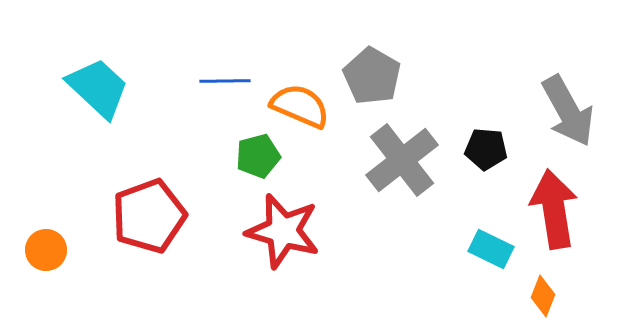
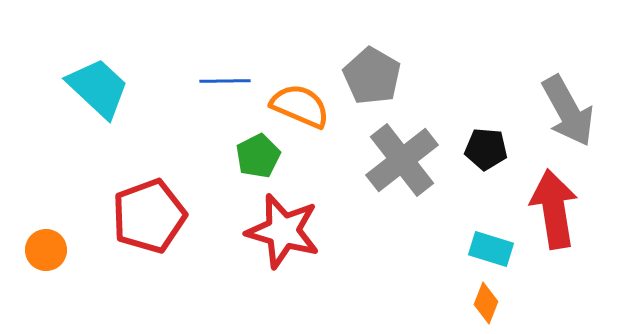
green pentagon: rotated 12 degrees counterclockwise
cyan rectangle: rotated 9 degrees counterclockwise
orange diamond: moved 57 px left, 7 px down
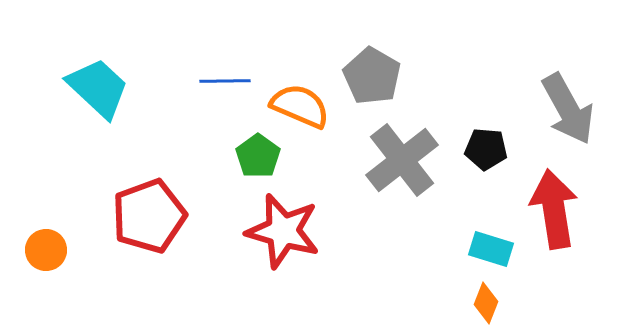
gray arrow: moved 2 px up
green pentagon: rotated 9 degrees counterclockwise
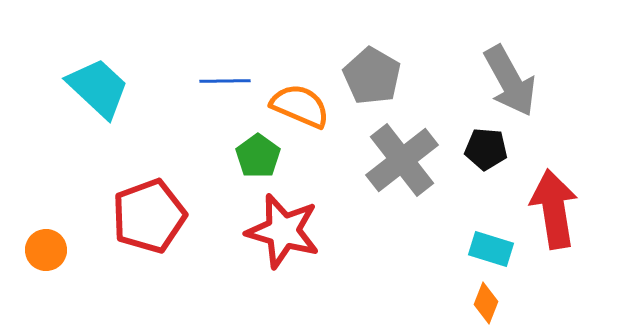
gray arrow: moved 58 px left, 28 px up
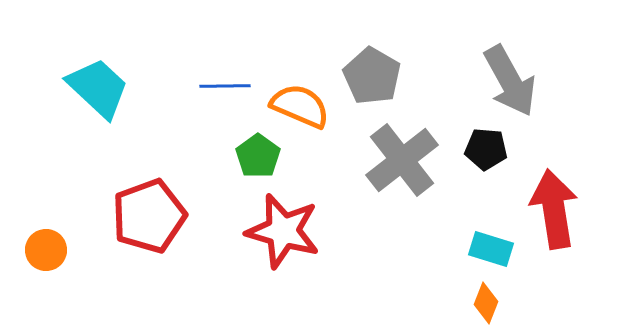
blue line: moved 5 px down
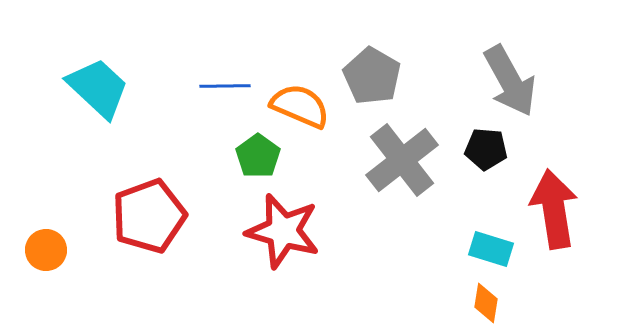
orange diamond: rotated 12 degrees counterclockwise
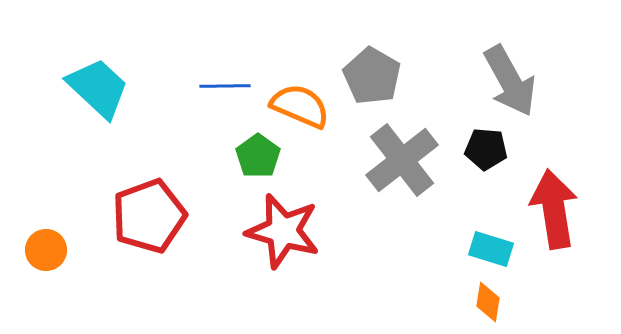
orange diamond: moved 2 px right, 1 px up
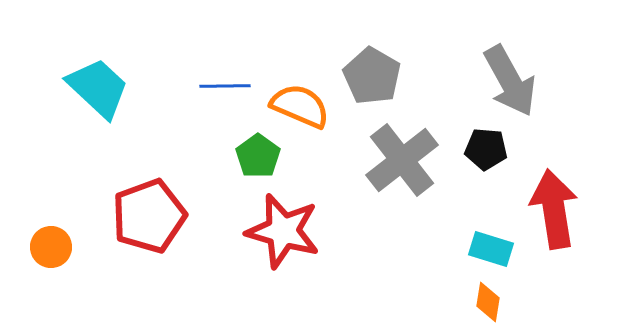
orange circle: moved 5 px right, 3 px up
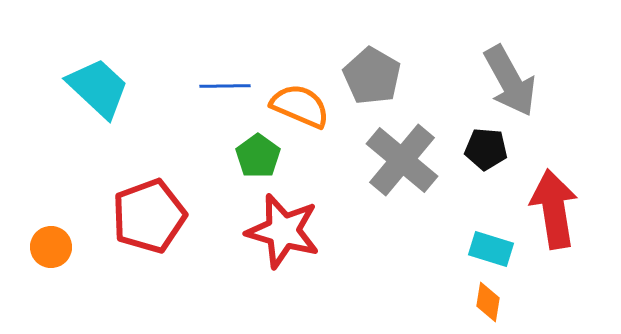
gray cross: rotated 12 degrees counterclockwise
